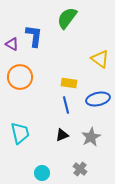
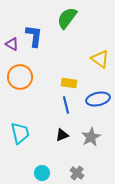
gray cross: moved 3 px left, 4 px down
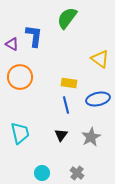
black triangle: moved 1 px left; rotated 32 degrees counterclockwise
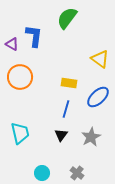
blue ellipse: moved 2 px up; rotated 30 degrees counterclockwise
blue line: moved 4 px down; rotated 30 degrees clockwise
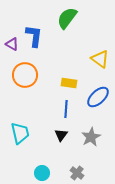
orange circle: moved 5 px right, 2 px up
blue line: rotated 12 degrees counterclockwise
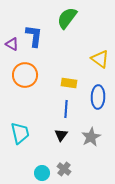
blue ellipse: rotated 45 degrees counterclockwise
gray cross: moved 13 px left, 4 px up
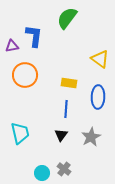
purple triangle: moved 2 px down; rotated 40 degrees counterclockwise
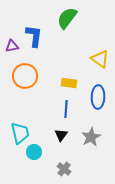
orange circle: moved 1 px down
cyan circle: moved 8 px left, 21 px up
